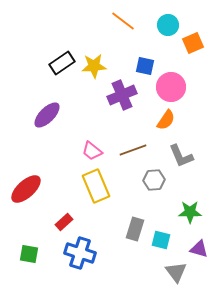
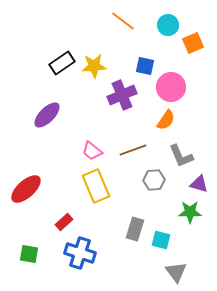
purple triangle: moved 65 px up
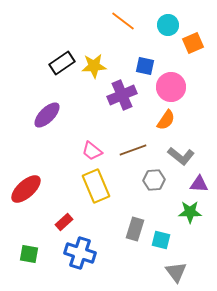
gray L-shape: rotated 28 degrees counterclockwise
purple triangle: rotated 12 degrees counterclockwise
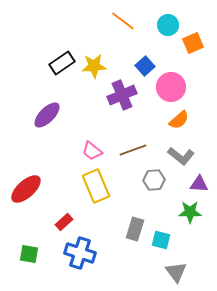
blue square: rotated 36 degrees clockwise
orange semicircle: moved 13 px right; rotated 15 degrees clockwise
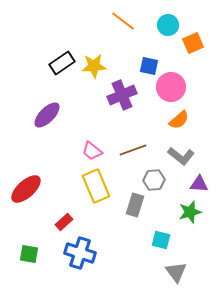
blue square: moved 4 px right; rotated 36 degrees counterclockwise
green star: rotated 15 degrees counterclockwise
gray rectangle: moved 24 px up
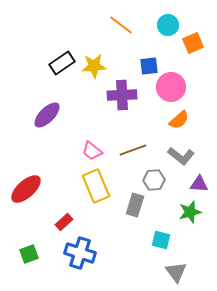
orange line: moved 2 px left, 4 px down
blue square: rotated 18 degrees counterclockwise
purple cross: rotated 20 degrees clockwise
green square: rotated 30 degrees counterclockwise
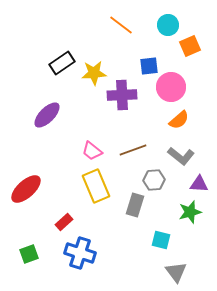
orange square: moved 3 px left, 3 px down
yellow star: moved 7 px down
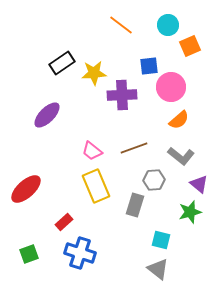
brown line: moved 1 px right, 2 px up
purple triangle: rotated 36 degrees clockwise
gray triangle: moved 18 px left, 3 px up; rotated 15 degrees counterclockwise
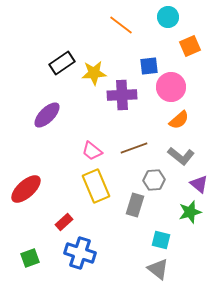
cyan circle: moved 8 px up
green square: moved 1 px right, 4 px down
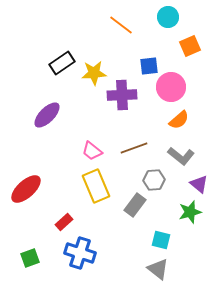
gray rectangle: rotated 20 degrees clockwise
